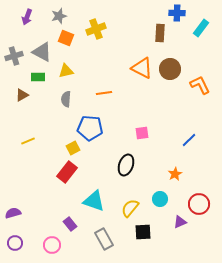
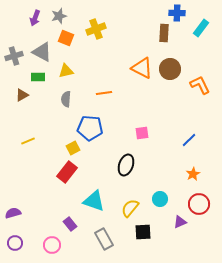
purple arrow: moved 8 px right, 1 px down
brown rectangle: moved 4 px right
orange star: moved 18 px right
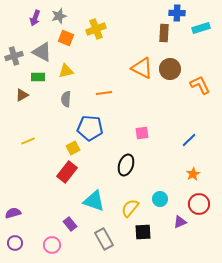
cyan rectangle: rotated 36 degrees clockwise
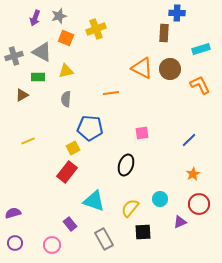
cyan rectangle: moved 21 px down
orange line: moved 7 px right
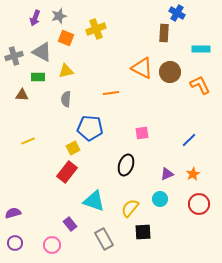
blue cross: rotated 28 degrees clockwise
cyan rectangle: rotated 18 degrees clockwise
brown circle: moved 3 px down
brown triangle: rotated 32 degrees clockwise
purple triangle: moved 13 px left, 48 px up
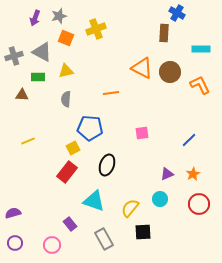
black ellipse: moved 19 px left
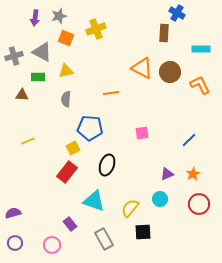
purple arrow: rotated 14 degrees counterclockwise
